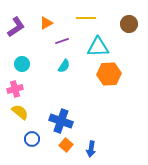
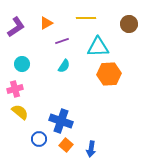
blue circle: moved 7 px right
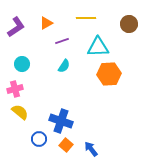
blue arrow: rotated 133 degrees clockwise
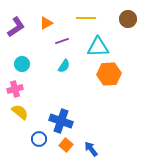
brown circle: moved 1 px left, 5 px up
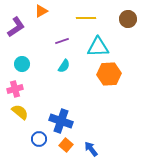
orange triangle: moved 5 px left, 12 px up
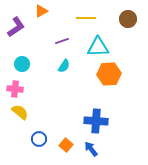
pink cross: rotated 21 degrees clockwise
blue cross: moved 35 px right; rotated 15 degrees counterclockwise
